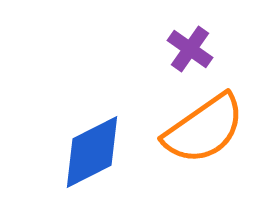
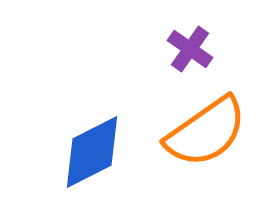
orange semicircle: moved 2 px right, 3 px down
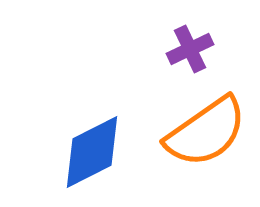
purple cross: rotated 30 degrees clockwise
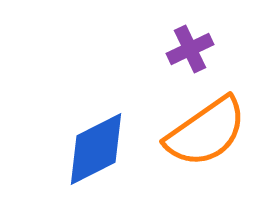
blue diamond: moved 4 px right, 3 px up
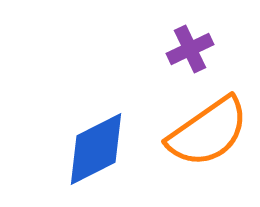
orange semicircle: moved 2 px right
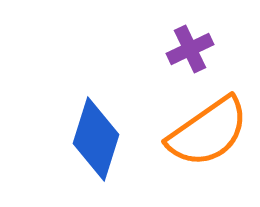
blue diamond: moved 10 px up; rotated 46 degrees counterclockwise
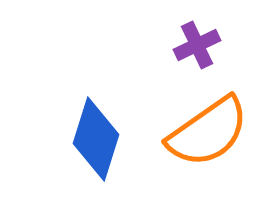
purple cross: moved 7 px right, 4 px up
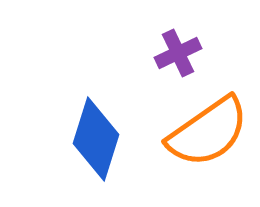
purple cross: moved 19 px left, 8 px down
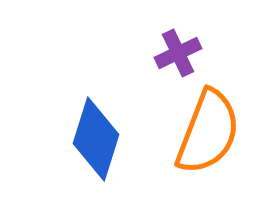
orange semicircle: rotated 34 degrees counterclockwise
